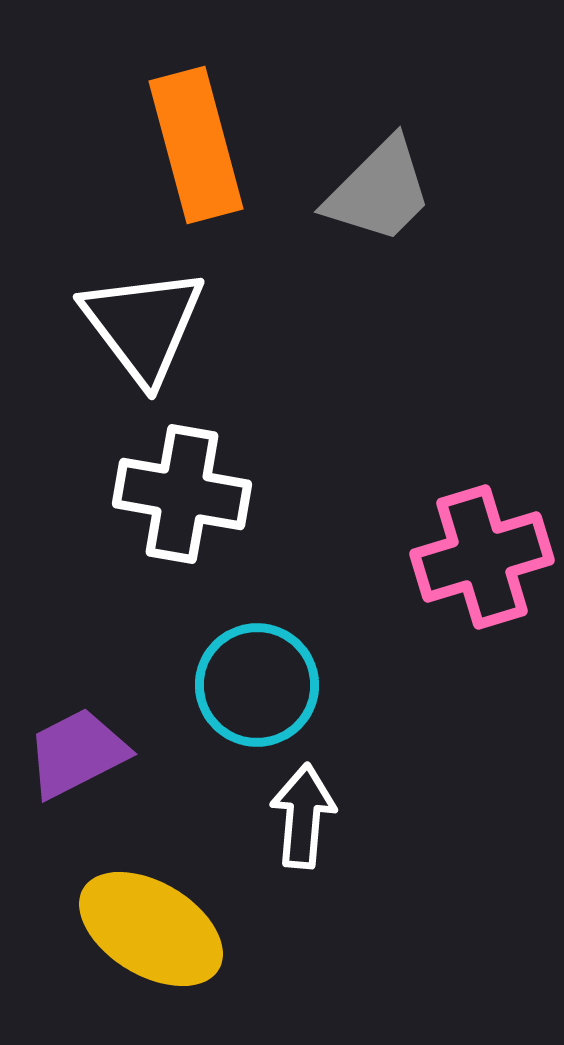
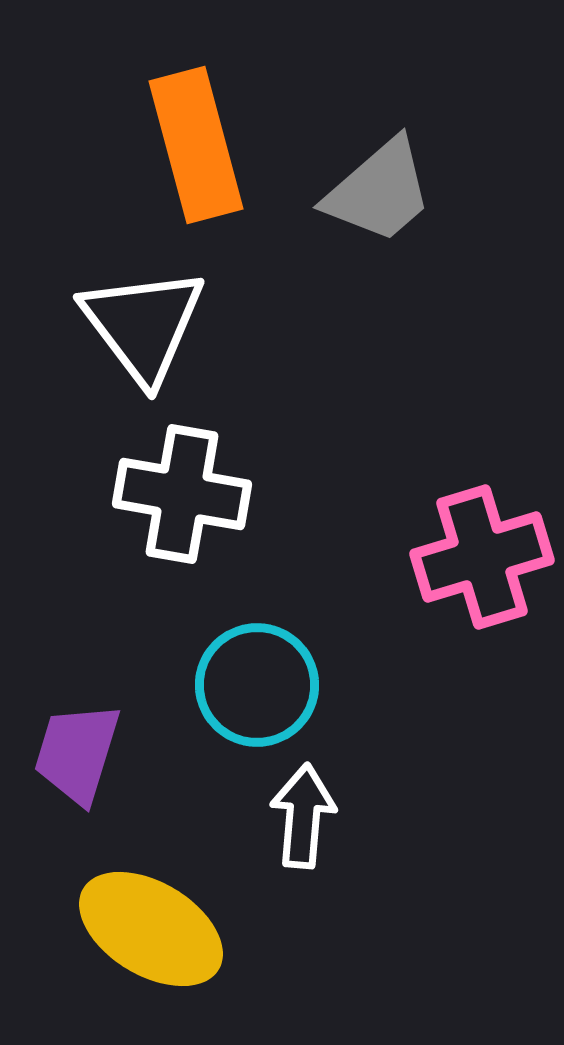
gray trapezoid: rotated 4 degrees clockwise
purple trapezoid: rotated 46 degrees counterclockwise
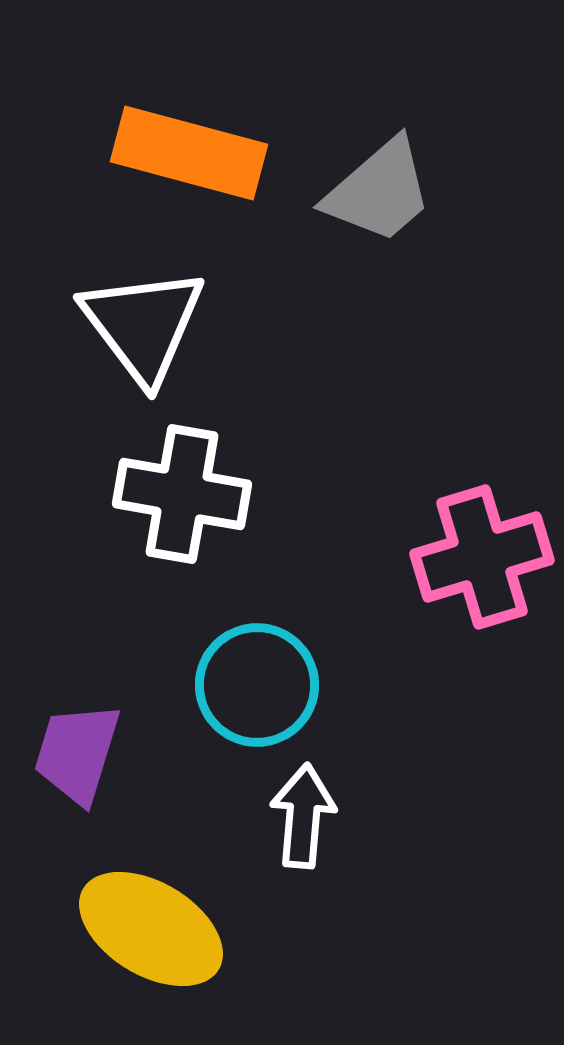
orange rectangle: moved 7 px left, 8 px down; rotated 60 degrees counterclockwise
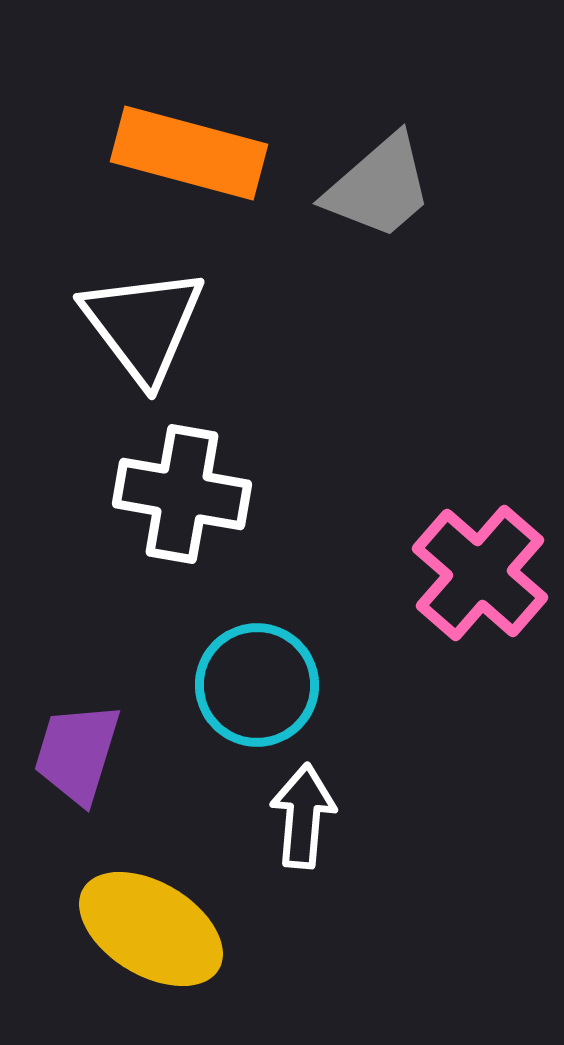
gray trapezoid: moved 4 px up
pink cross: moved 2 px left, 16 px down; rotated 32 degrees counterclockwise
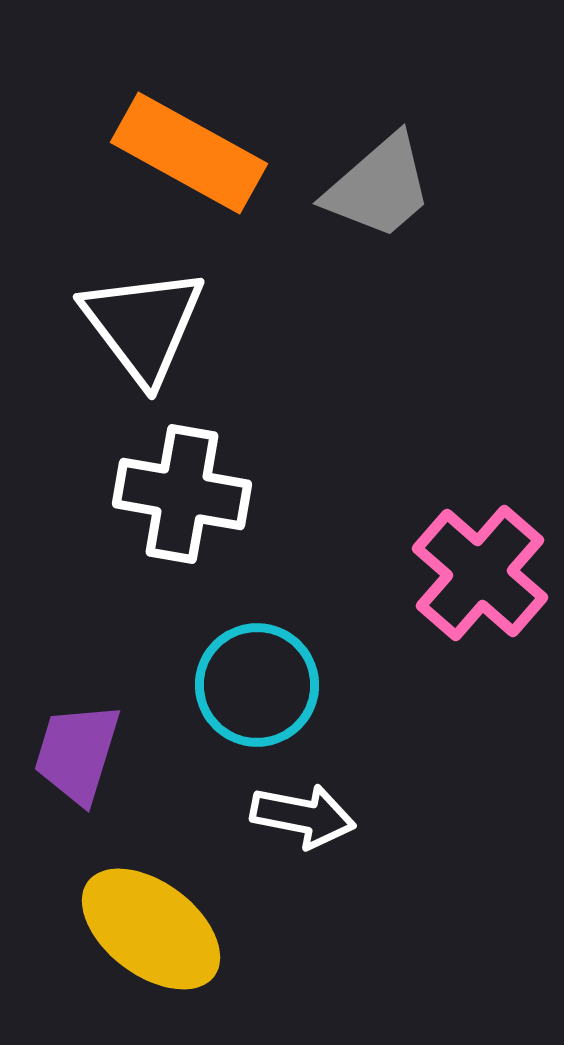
orange rectangle: rotated 14 degrees clockwise
white arrow: rotated 96 degrees clockwise
yellow ellipse: rotated 6 degrees clockwise
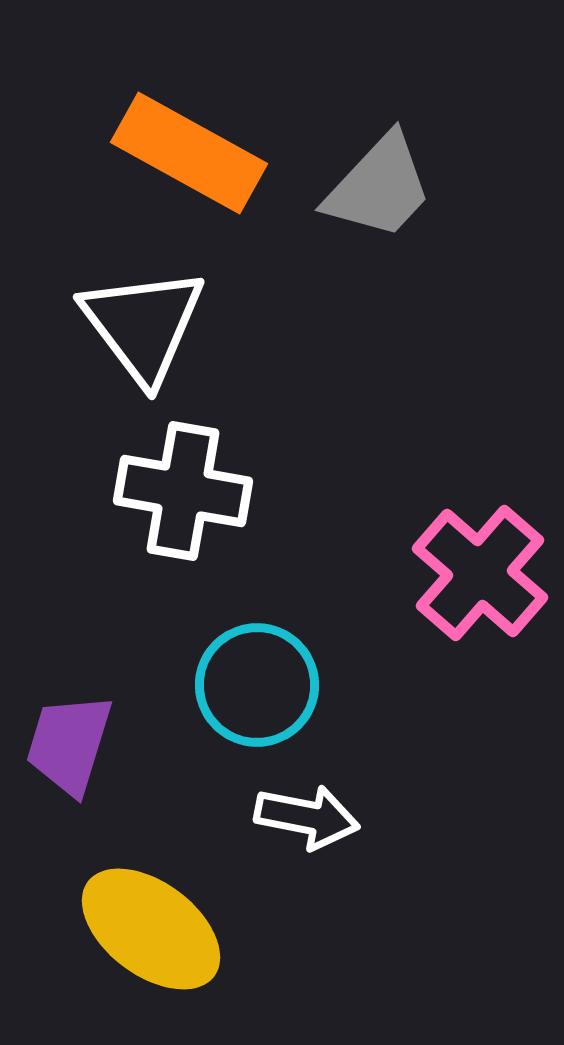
gray trapezoid: rotated 6 degrees counterclockwise
white cross: moved 1 px right, 3 px up
purple trapezoid: moved 8 px left, 9 px up
white arrow: moved 4 px right, 1 px down
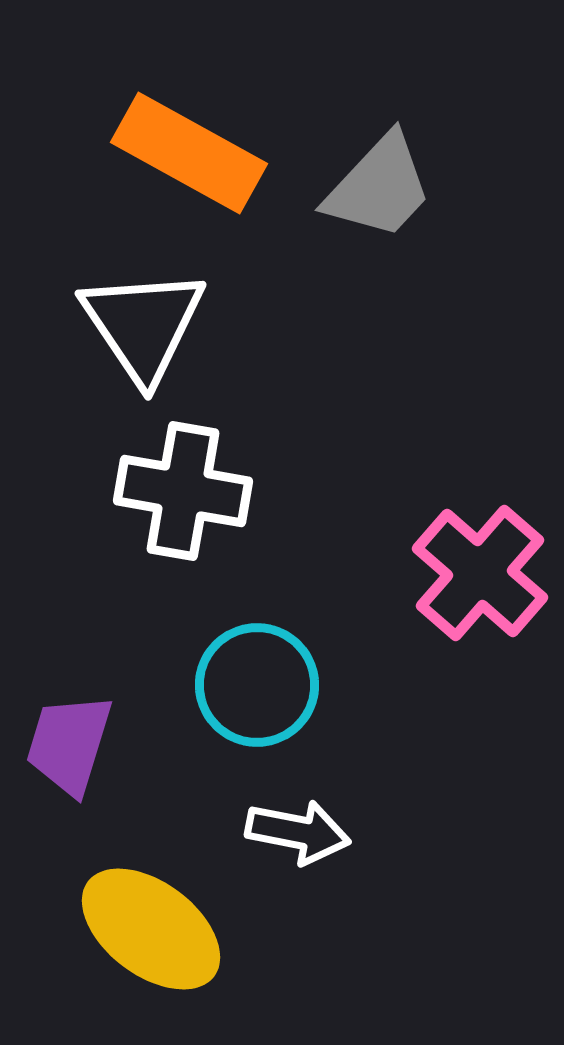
white triangle: rotated 3 degrees clockwise
white arrow: moved 9 px left, 15 px down
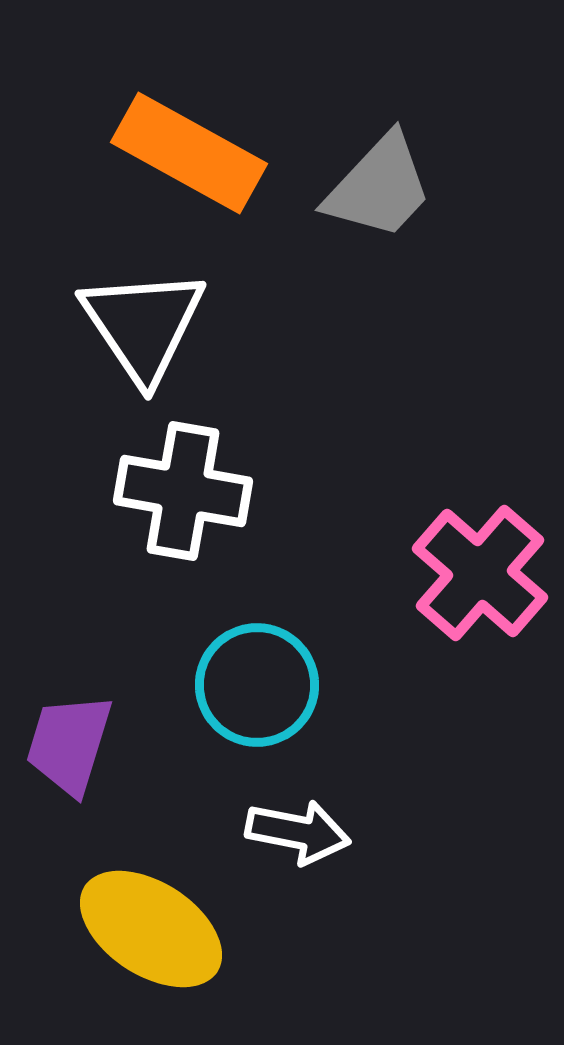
yellow ellipse: rotated 4 degrees counterclockwise
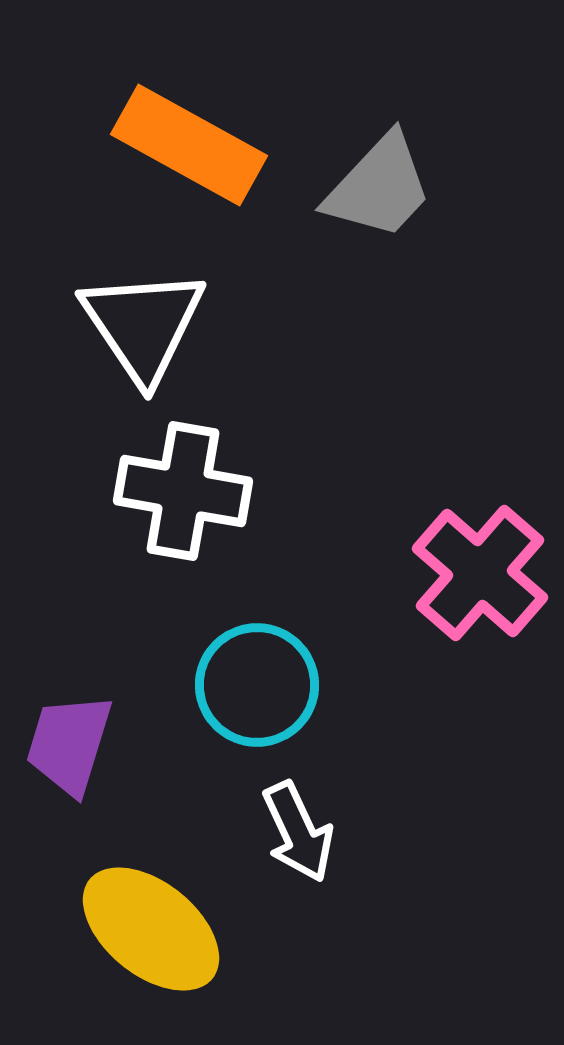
orange rectangle: moved 8 px up
white arrow: rotated 54 degrees clockwise
yellow ellipse: rotated 6 degrees clockwise
